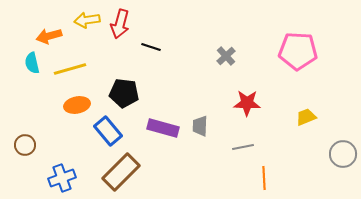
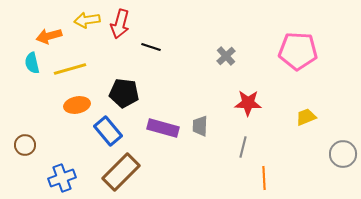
red star: moved 1 px right
gray line: rotated 65 degrees counterclockwise
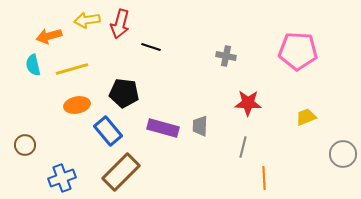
gray cross: rotated 36 degrees counterclockwise
cyan semicircle: moved 1 px right, 2 px down
yellow line: moved 2 px right
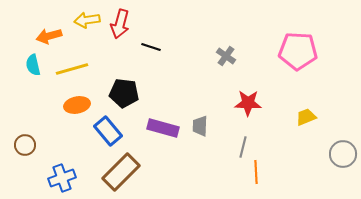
gray cross: rotated 24 degrees clockwise
orange line: moved 8 px left, 6 px up
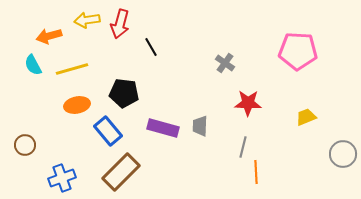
black line: rotated 42 degrees clockwise
gray cross: moved 1 px left, 7 px down
cyan semicircle: rotated 15 degrees counterclockwise
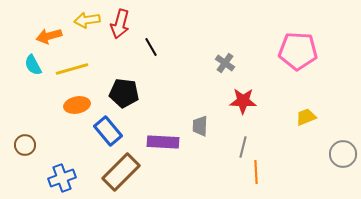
red star: moved 5 px left, 2 px up
purple rectangle: moved 14 px down; rotated 12 degrees counterclockwise
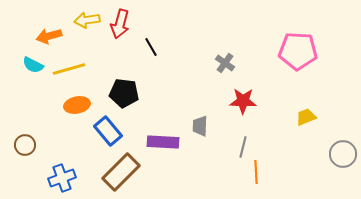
cyan semicircle: rotated 35 degrees counterclockwise
yellow line: moved 3 px left
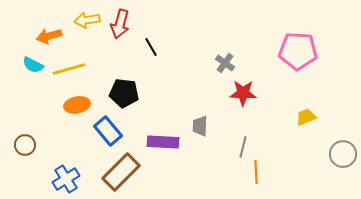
red star: moved 8 px up
blue cross: moved 4 px right, 1 px down; rotated 12 degrees counterclockwise
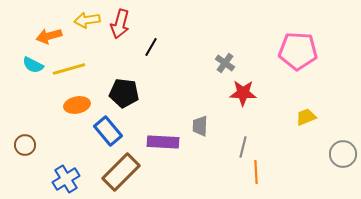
black line: rotated 60 degrees clockwise
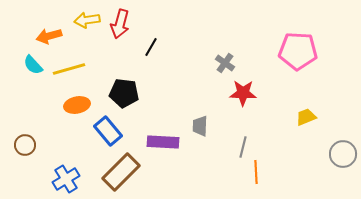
cyan semicircle: rotated 20 degrees clockwise
